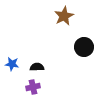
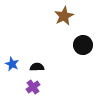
black circle: moved 1 px left, 2 px up
blue star: rotated 16 degrees clockwise
purple cross: rotated 24 degrees counterclockwise
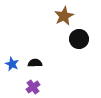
black circle: moved 4 px left, 6 px up
black semicircle: moved 2 px left, 4 px up
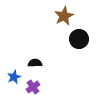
blue star: moved 2 px right, 13 px down; rotated 24 degrees clockwise
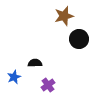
brown star: rotated 12 degrees clockwise
purple cross: moved 15 px right, 2 px up
